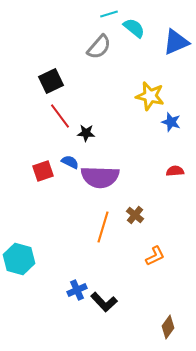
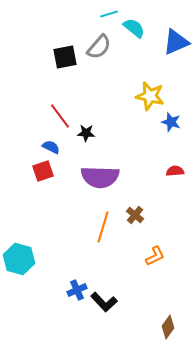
black square: moved 14 px right, 24 px up; rotated 15 degrees clockwise
blue semicircle: moved 19 px left, 15 px up
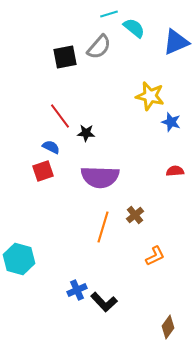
brown cross: rotated 12 degrees clockwise
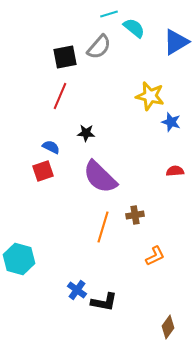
blue triangle: rotated 8 degrees counterclockwise
red line: moved 20 px up; rotated 60 degrees clockwise
purple semicircle: rotated 42 degrees clockwise
brown cross: rotated 30 degrees clockwise
blue cross: rotated 30 degrees counterclockwise
black L-shape: rotated 36 degrees counterclockwise
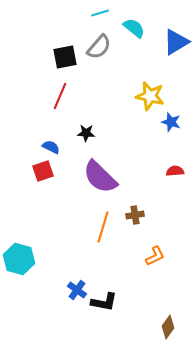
cyan line: moved 9 px left, 1 px up
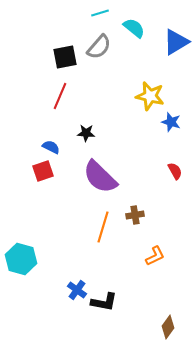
red semicircle: rotated 66 degrees clockwise
cyan hexagon: moved 2 px right
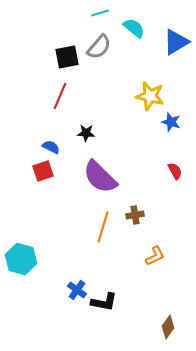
black square: moved 2 px right
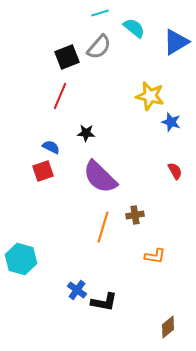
black square: rotated 10 degrees counterclockwise
orange L-shape: rotated 35 degrees clockwise
brown diamond: rotated 15 degrees clockwise
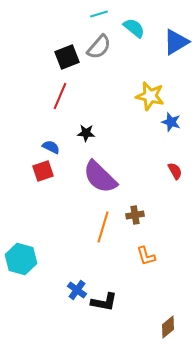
cyan line: moved 1 px left, 1 px down
orange L-shape: moved 9 px left; rotated 65 degrees clockwise
